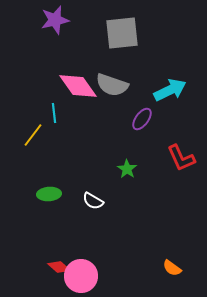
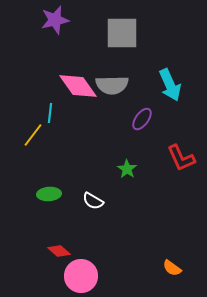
gray square: rotated 6 degrees clockwise
gray semicircle: rotated 20 degrees counterclockwise
cyan arrow: moved 5 px up; rotated 92 degrees clockwise
cyan line: moved 4 px left; rotated 12 degrees clockwise
red diamond: moved 16 px up
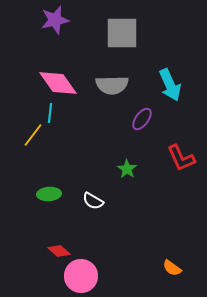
pink diamond: moved 20 px left, 3 px up
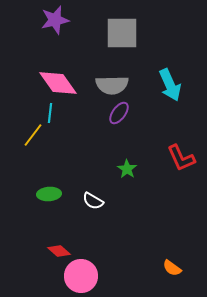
purple ellipse: moved 23 px left, 6 px up
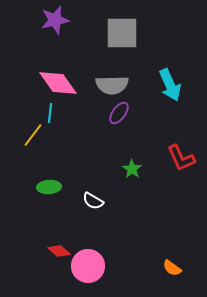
green star: moved 5 px right
green ellipse: moved 7 px up
pink circle: moved 7 px right, 10 px up
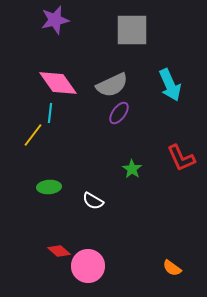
gray square: moved 10 px right, 3 px up
gray semicircle: rotated 24 degrees counterclockwise
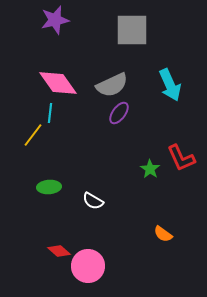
green star: moved 18 px right
orange semicircle: moved 9 px left, 34 px up
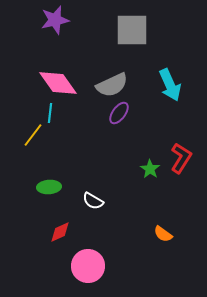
red L-shape: rotated 124 degrees counterclockwise
red diamond: moved 1 px right, 19 px up; rotated 65 degrees counterclockwise
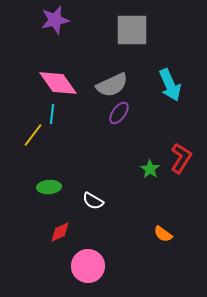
cyan line: moved 2 px right, 1 px down
